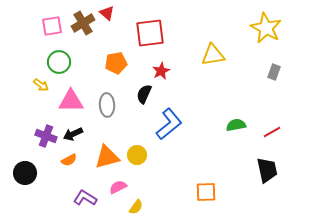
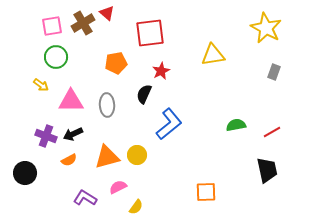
green circle: moved 3 px left, 5 px up
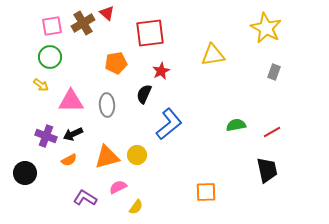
green circle: moved 6 px left
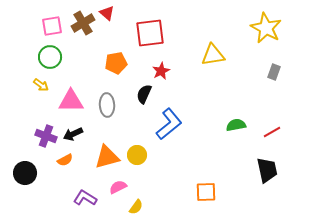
orange semicircle: moved 4 px left
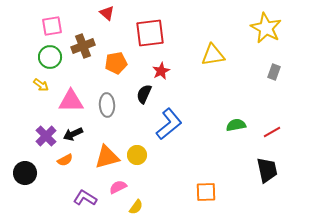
brown cross: moved 23 px down; rotated 10 degrees clockwise
purple cross: rotated 25 degrees clockwise
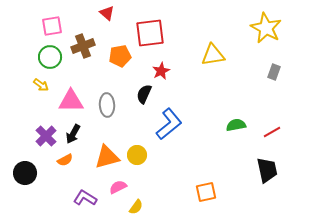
orange pentagon: moved 4 px right, 7 px up
black arrow: rotated 36 degrees counterclockwise
orange square: rotated 10 degrees counterclockwise
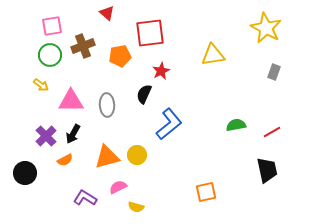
green circle: moved 2 px up
yellow semicircle: rotated 70 degrees clockwise
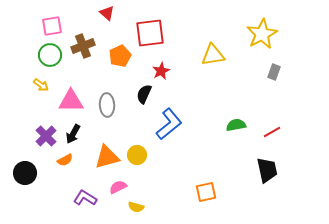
yellow star: moved 4 px left, 6 px down; rotated 16 degrees clockwise
orange pentagon: rotated 15 degrees counterclockwise
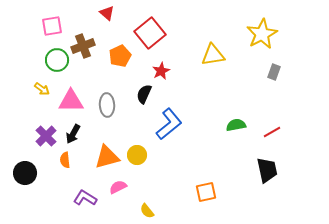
red square: rotated 32 degrees counterclockwise
green circle: moved 7 px right, 5 px down
yellow arrow: moved 1 px right, 4 px down
orange semicircle: rotated 112 degrees clockwise
yellow semicircle: moved 11 px right, 4 px down; rotated 35 degrees clockwise
